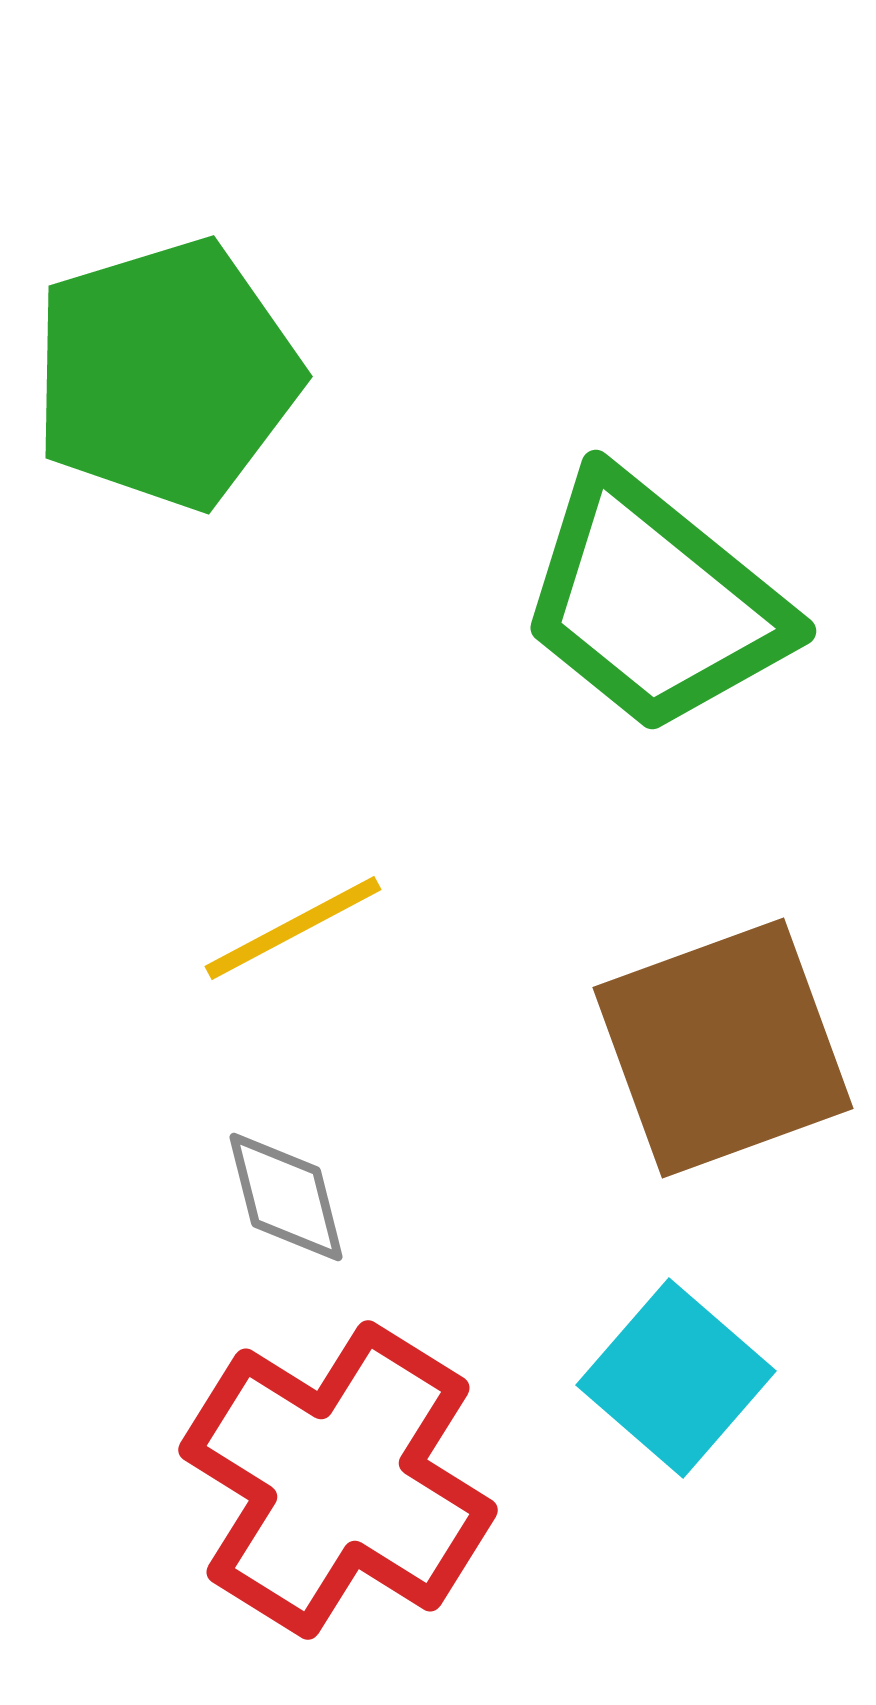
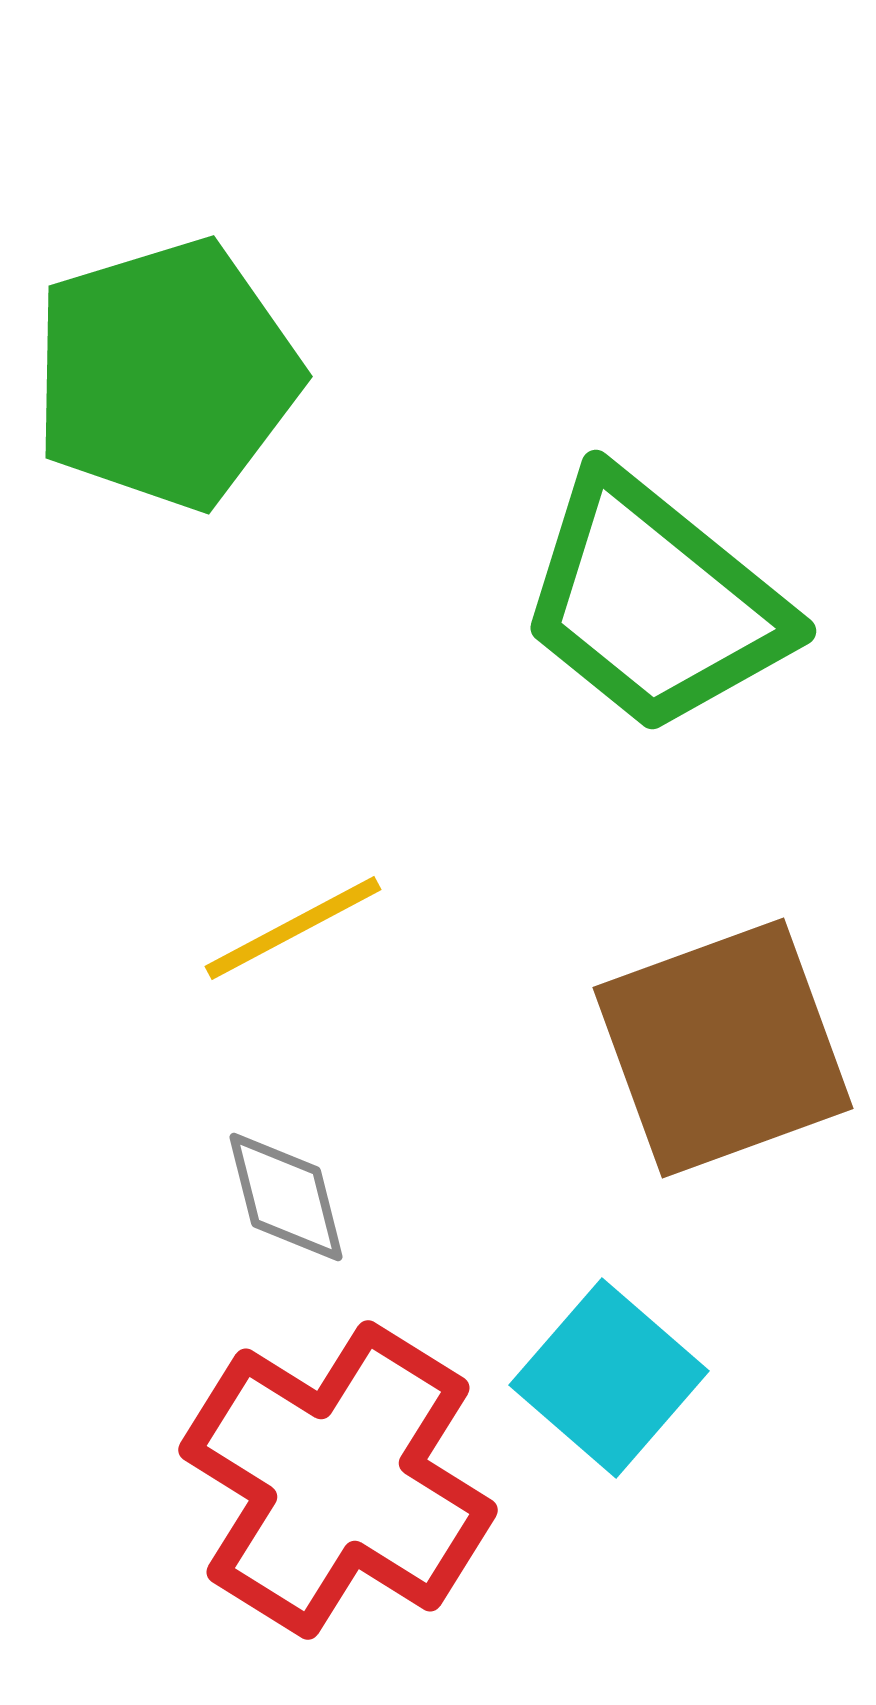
cyan square: moved 67 px left
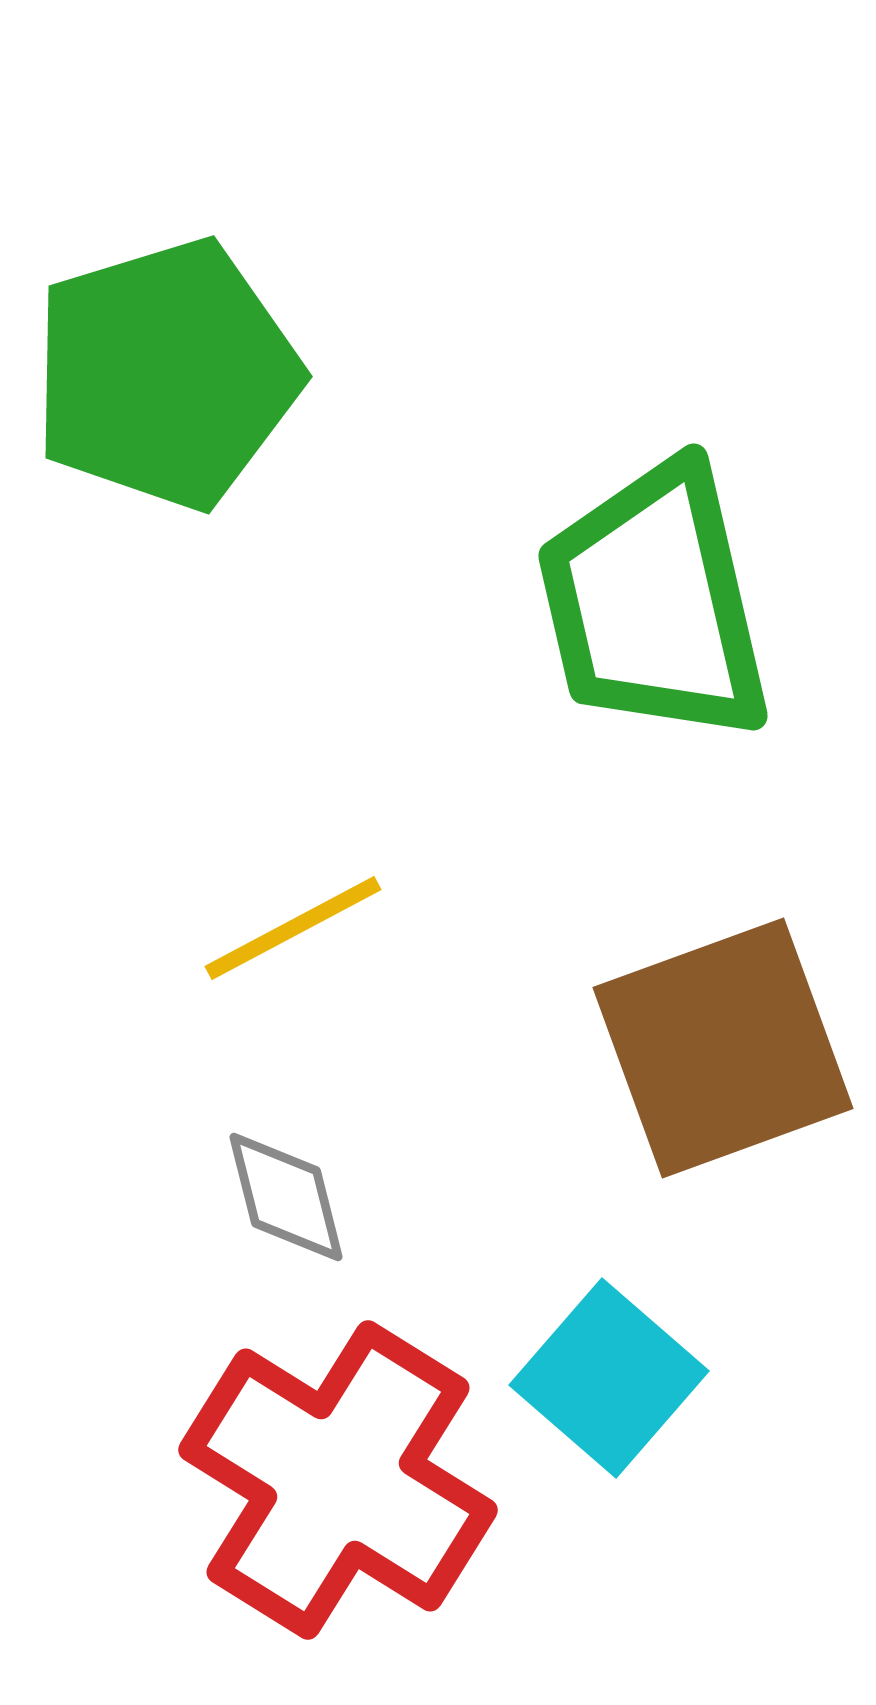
green trapezoid: rotated 38 degrees clockwise
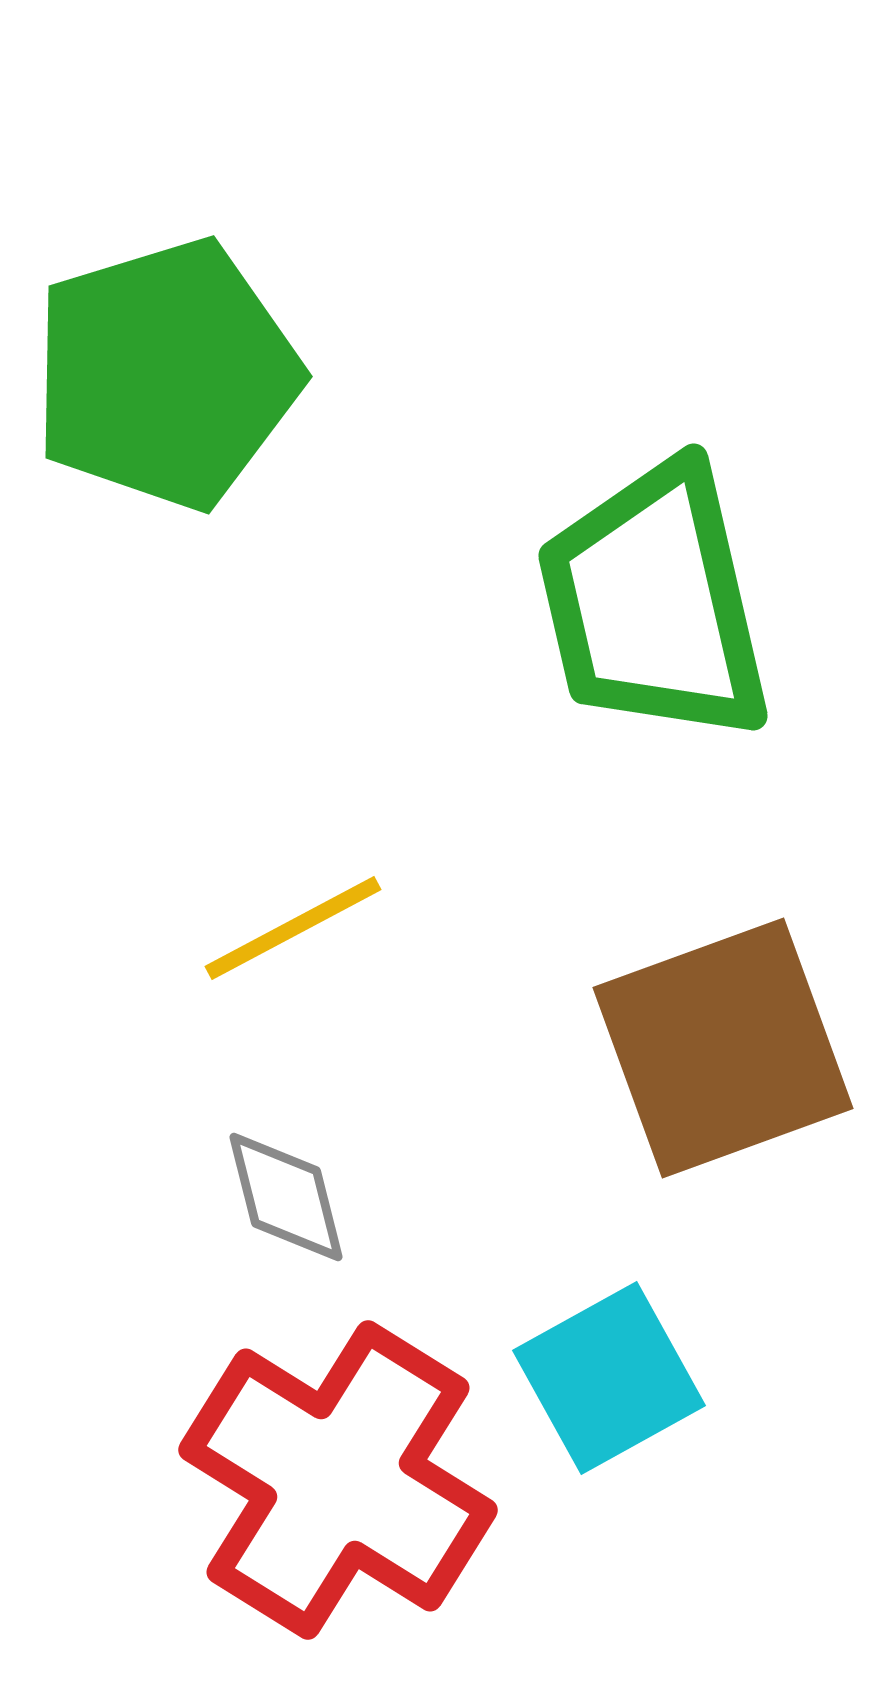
cyan square: rotated 20 degrees clockwise
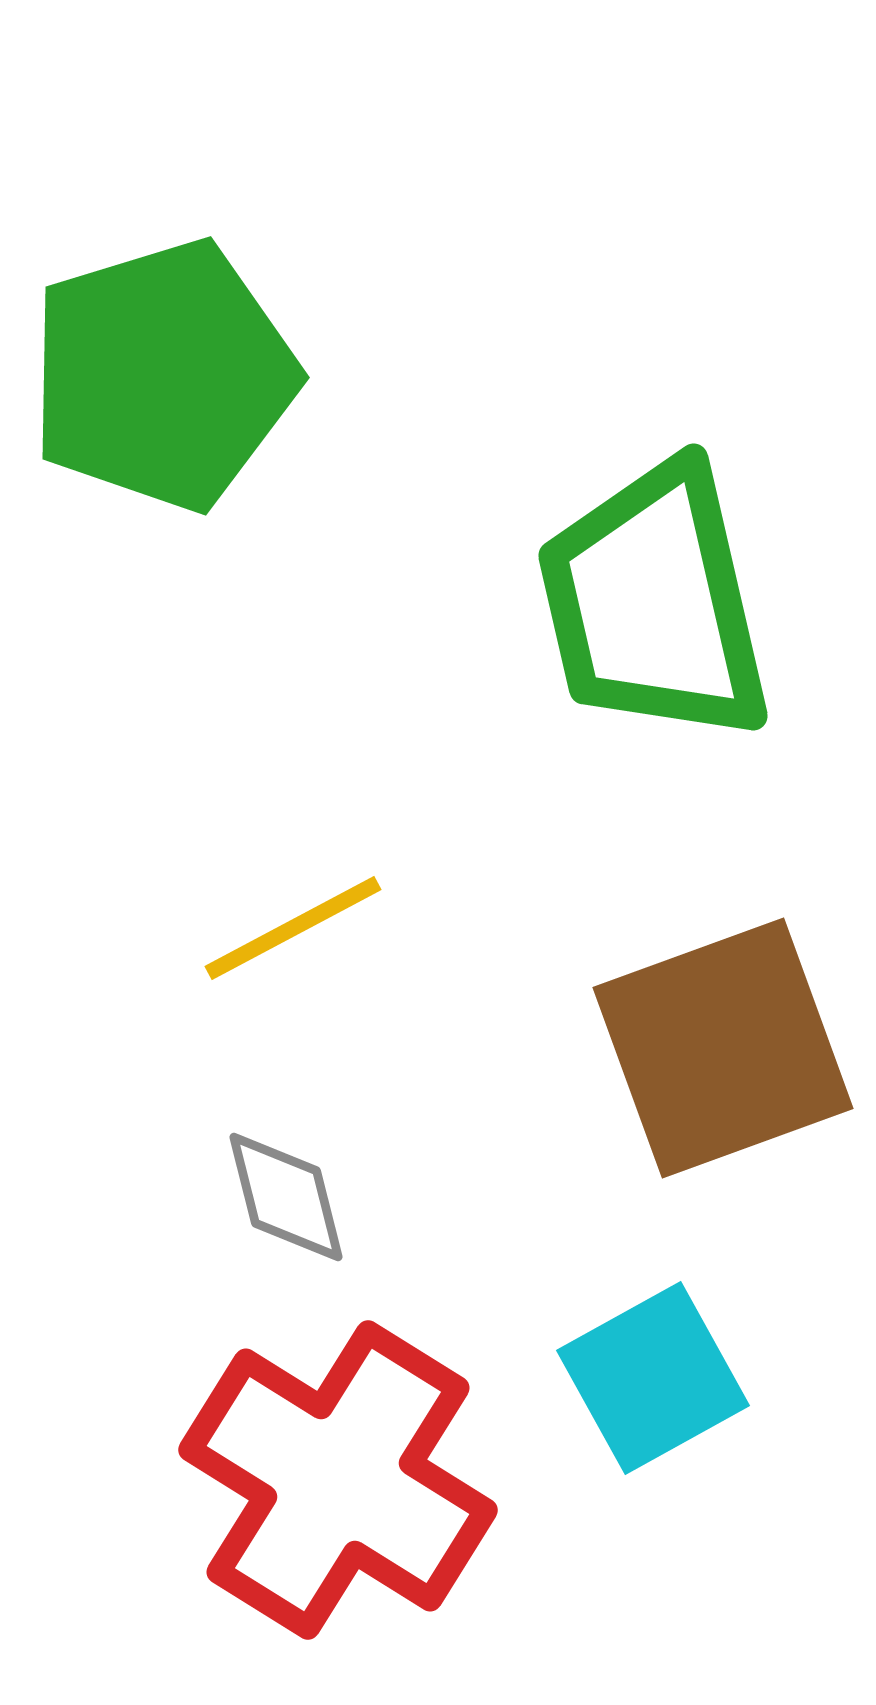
green pentagon: moved 3 px left, 1 px down
cyan square: moved 44 px right
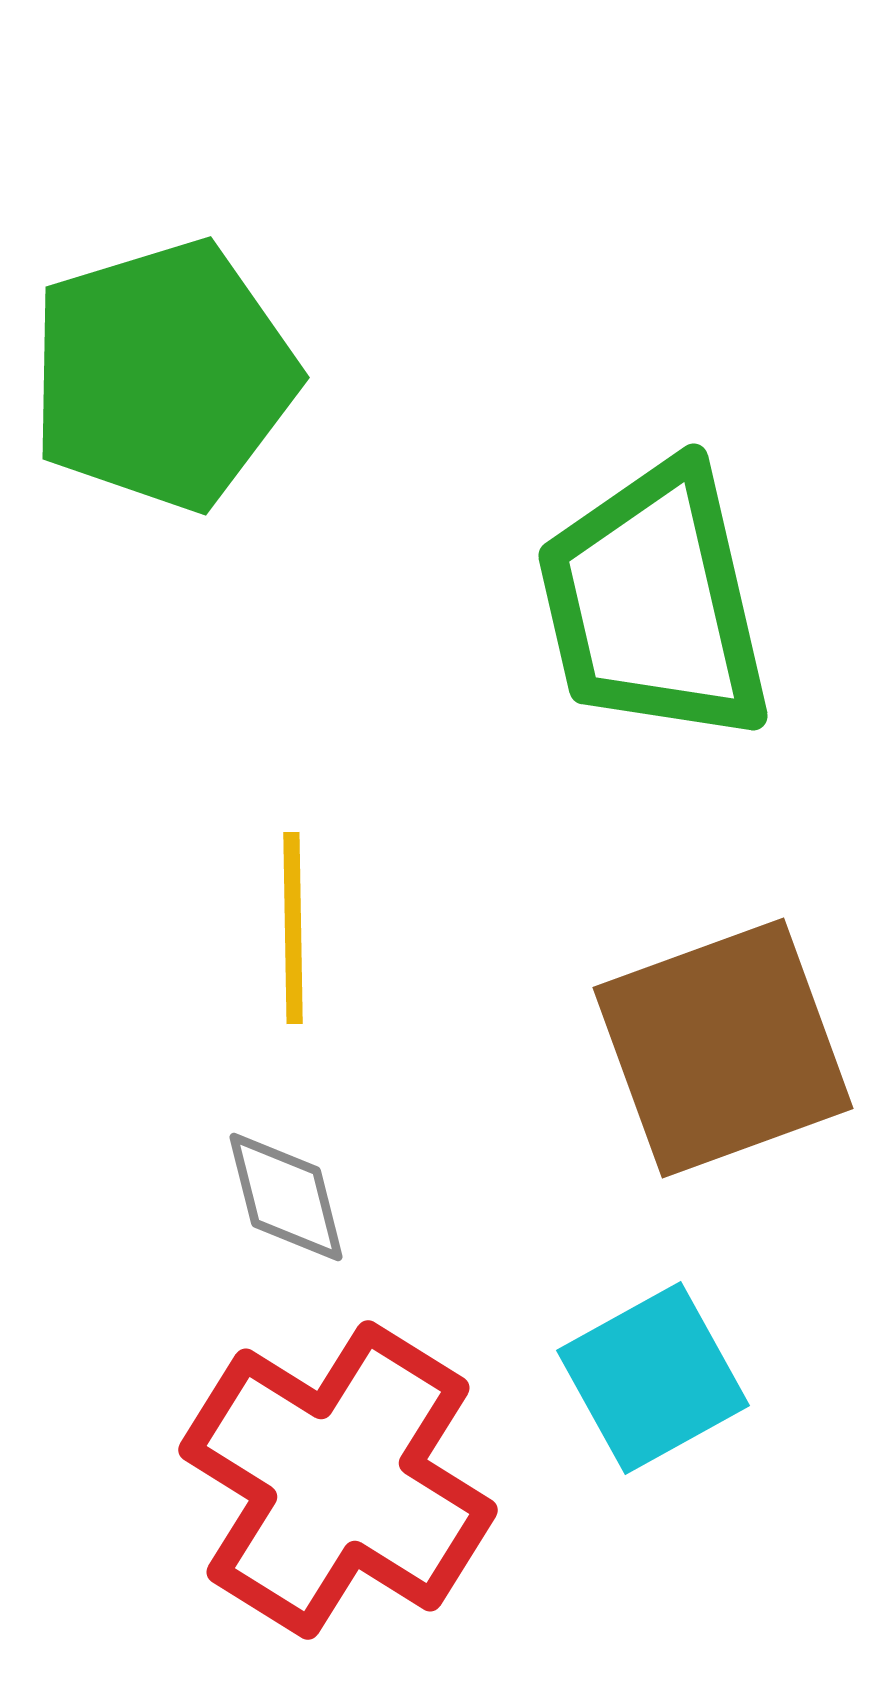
yellow line: rotated 63 degrees counterclockwise
